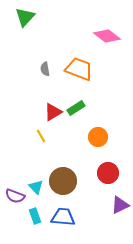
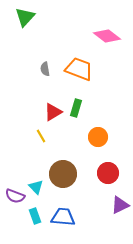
green rectangle: rotated 42 degrees counterclockwise
brown circle: moved 7 px up
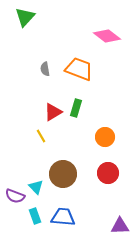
orange circle: moved 7 px right
purple triangle: moved 21 px down; rotated 24 degrees clockwise
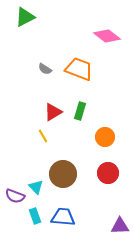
green triangle: rotated 20 degrees clockwise
gray semicircle: rotated 48 degrees counterclockwise
green rectangle: moved 4 px right, 3 px down
yellow line: moved 2 px right
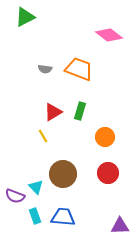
pink diamond: moved 2 px right, 1 px up
gray semicircle: rotated 24 degrees counterclockwise
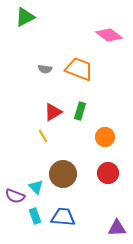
purple triangle: moved 3 px left, 2 px down
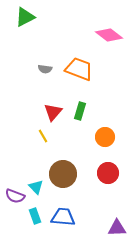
red triangle: rotated 18 degrees counterclockwise
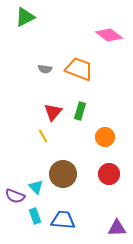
red circle: moved 1 px right, 1 px down
blue trapezoid: moved 3 px down
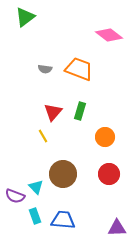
green triangle: rotated 10 degrees counterclockwise
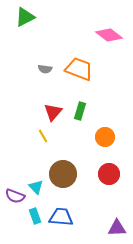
green triangle: rotated 10 degrees clockwise
blue trapezoid: moved 2 px left, 3 px up
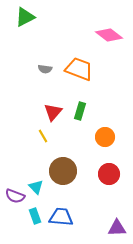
brown circle: moved 3 px up
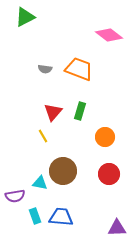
cyan triangle: moved 4 px right, 4 px up; rotated 35 degrees counterclockwise
purple semicircle: rotated 30 degrees counterclockwise
